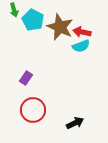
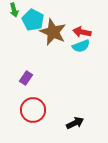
brown star: moved 7 px left, 5 px down
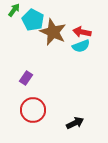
green arrow: rotated 128 degrees counterclockwise
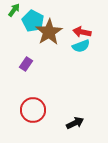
cyan pentagon: moved 1 px down
brown star: moved 4 px left; rotated 16 degrees clockwise
purple rectangle: moved 14 px up
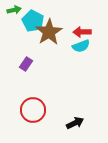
green arrow: rotated 40 degrees clockwise
red arrow: rotated 12 degrees counterclockwise
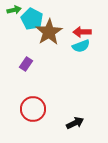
cyan pentagon: moved 1 px left, 2 px up
red circle: moved 1 px up
